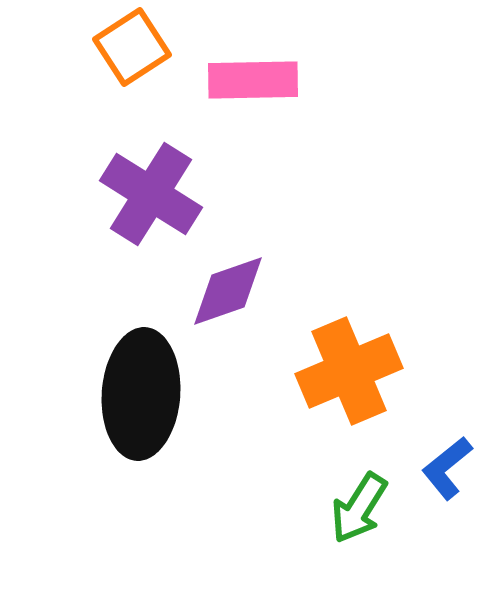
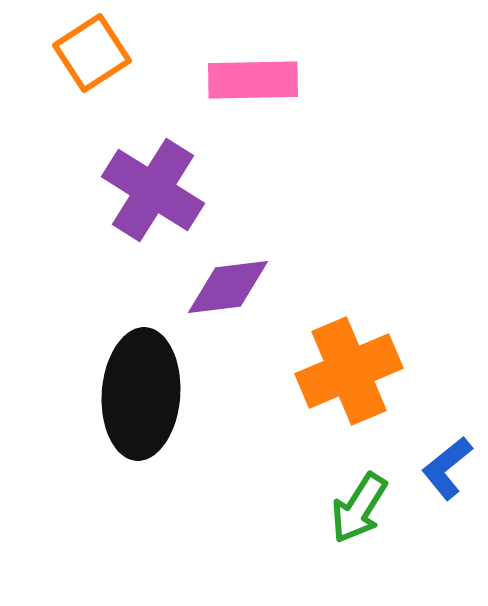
orange square: moved 40 px left, 6 px down
purple cross: moved 2 px right, 4 px up
purple diamond: moved 4 px up; rotated 12 degrees clockwise
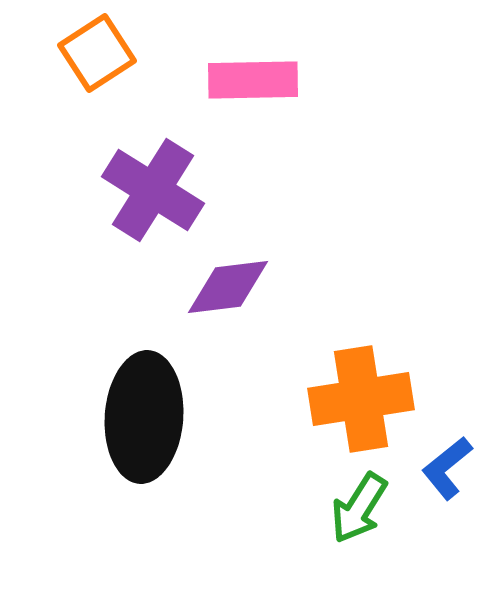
orange square: moved 5 px right
orange cross: moved 12 px right, 28 px down; rotated 14 degrees clockwise
black ellipse: moved 3 px right, 23 px down
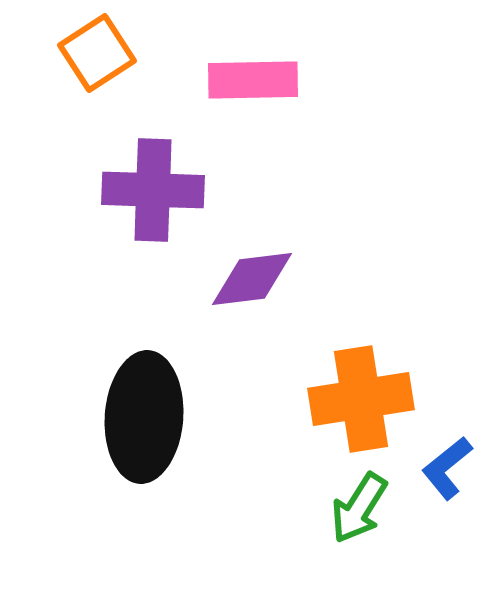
purple cross: rotated 30 degrees counterclockwise
purple diamond: moved 24 px right, 8 px up
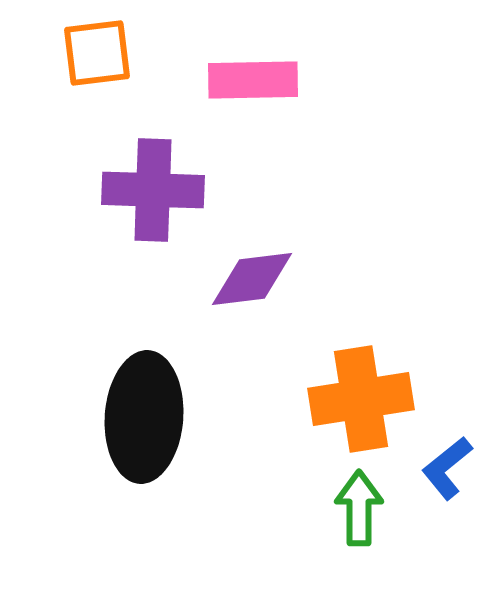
orange square: rotated 26 degrees clockwise
green arrow: rotated 148 degrees clockwise
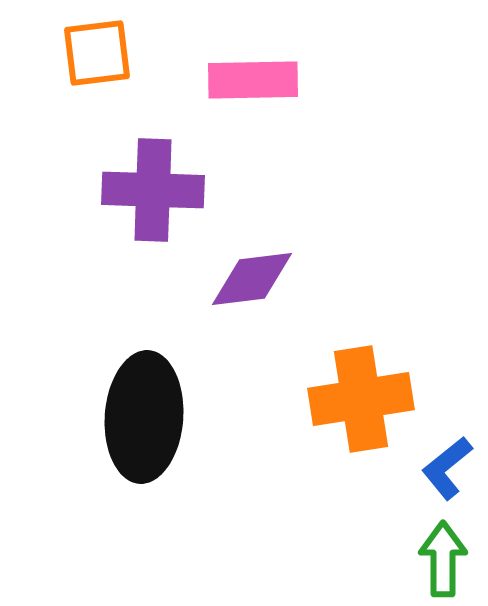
green arrow: moved 84 px right, 51 px down
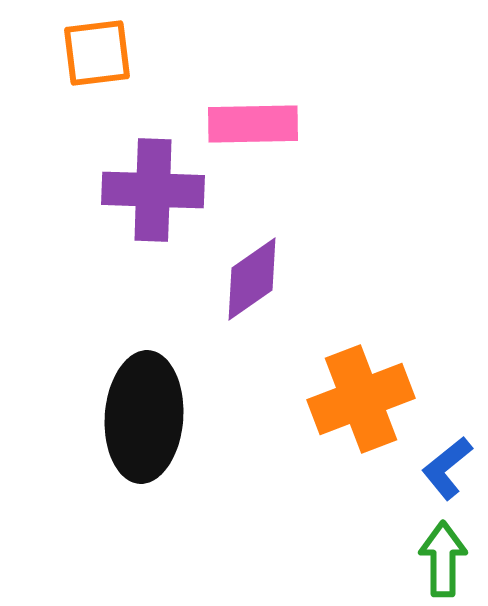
pink rectangle: moved 44 px down
purple diamond: rotated 28 degrees counterclockwise
orange cross: rotated 12 degrees counterclockwise
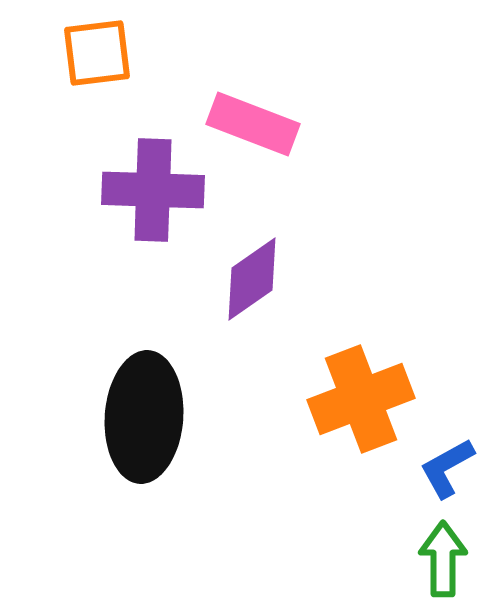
pink rectangle: rotated 22 degrees clockwise
blue L-shape: rotated 10 degrees clockwise
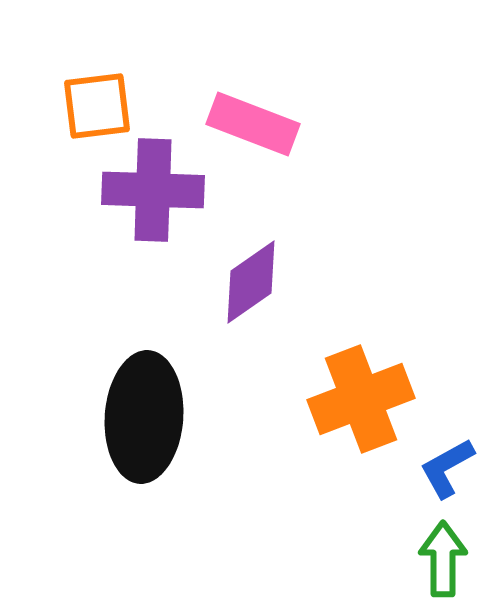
orange square: moved 53 px down
purple diamond: moved 1 px left, 3 px down
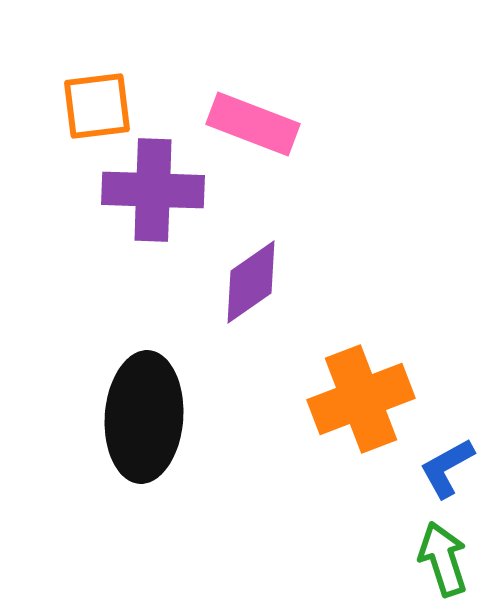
green arrow: rotated 18 degrees counterclockwise
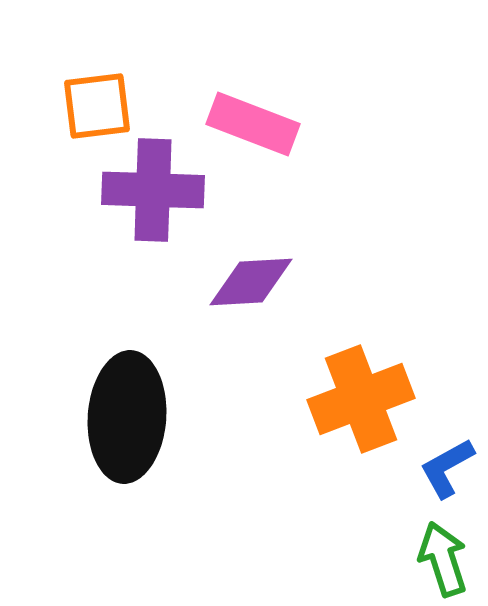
purple diamond: rotated 32 degrees clockwise
black ellipse: moved 17 px left
